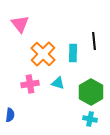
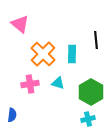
pink triangle: rotated 12 degrees counterclockwise
black line: moved 2 px right, 1 px up
cyan rectangle: moved 1 px left, 1 px down
blue semicircle: moved 2 px right
cyan cross: moved 2 px left; rotated 24 degrees counterclockwise
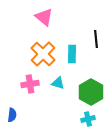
pink triangle: moved 24 px right, 7 px up
black line: moved 1 px up
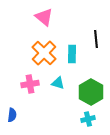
orange cross: moved 1 px right, 1 px up
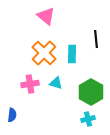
pink triangle: moved 2 px right, 1 px up
cyan triangle: moved 2 px left
